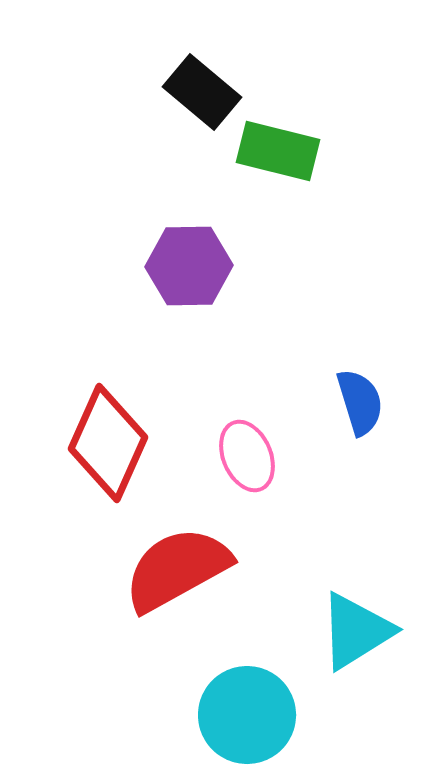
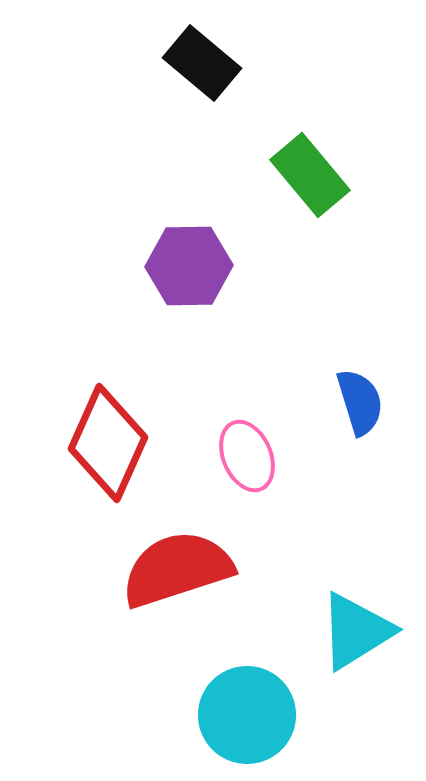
black rectangle: moved 29 px up
green rectangle: moved 32 px right, 24 px down; rotated 36 degrees clockwise
red semicircle: rotated 11 degrees clockwise
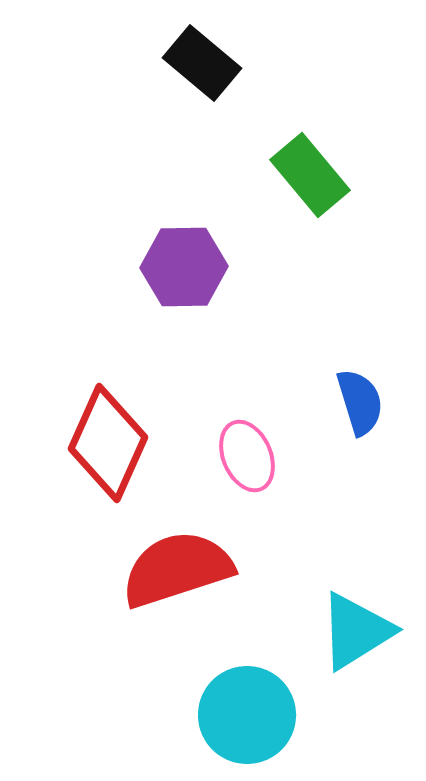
purple hexagon: moved 5 px left, 1 px down
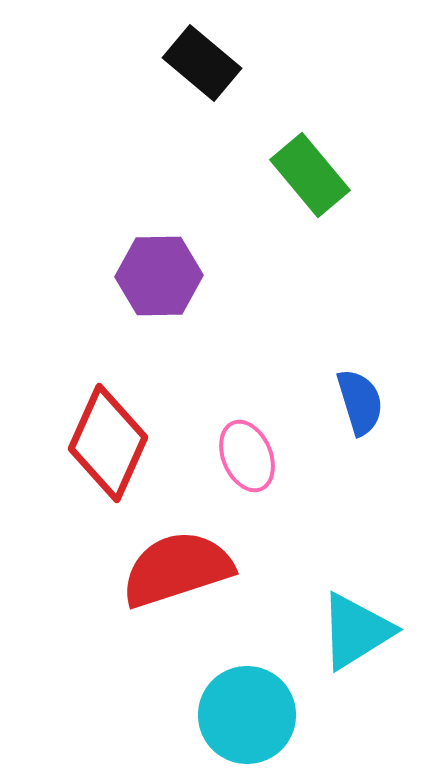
purple hexagon: moved 25 px left, 9 px down
